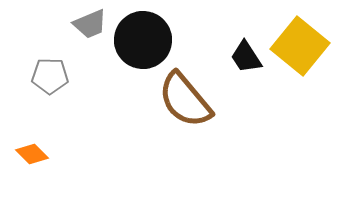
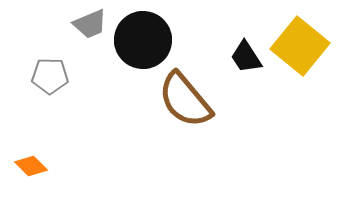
orange diamond: moved 1 px left, 12 px down
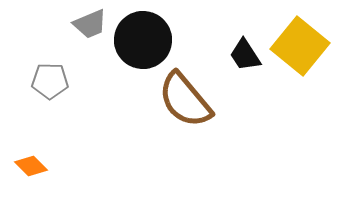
black trapezoid: moved 1 px left, 2 px up
gray pentagon: moved 5 px down
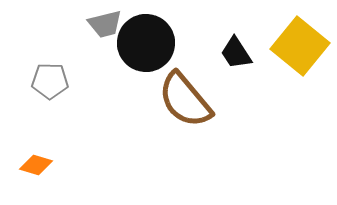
gray trapezoid: moved 15 px right; rotated 9 degrees clockwise
black circle: moved 3 px right, 3 px down
black trapezoid: moved 9 px left, 2 px up
orange diamond: moved 5 px right, 1 px up; rotated 28 degrees counterclockwise
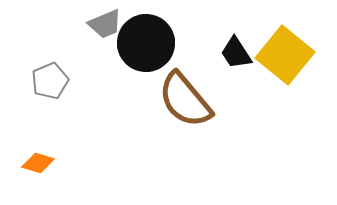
gray trapezoid: rotated 9 degrees counterclockwise
yellow square: moved 15 px left, 9 px down
gray pentagon: rotated 24 degrees counterclockwise
orange diamond: moved 2 px right, 2 px up
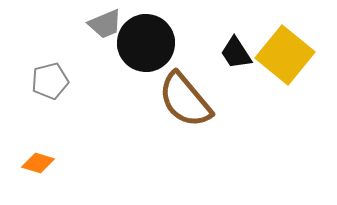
gray pentagon: rotated 9 degrees clockwise
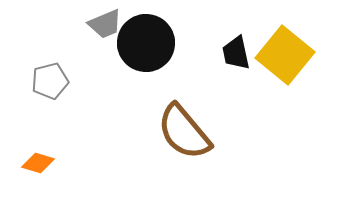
black trapezoid: rotated 21 degrees clockwise
brown semicircle: moved 1 px left, 32 px down
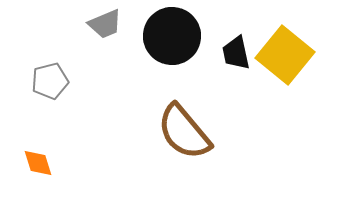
black circle: moved 26 px right, 7 px up
orange diamond: rotated 56 degrees clockwise
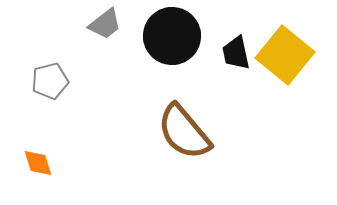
gray trapezoid: rotated 15 degrees counterclockwise
